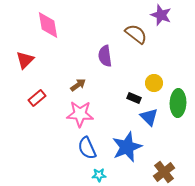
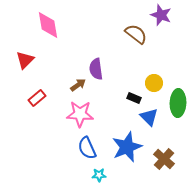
purple semicircle: moved 9 px left, 13 px down
brown cross: moved 13 px up; rotated 10 degrees counterclockwise
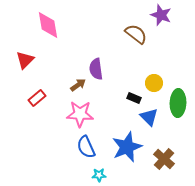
blue semicircle: moved 1 px left, 1 px up
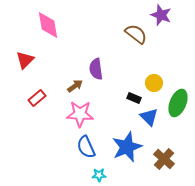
brown arrow: moved 3 px left, 1 px down
green ellipse: rotated 20 degrees clockwise
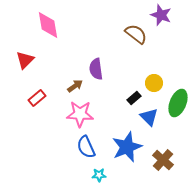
black rectangle: rotated 64 degrees counterclockwise
brown cross: moved 1 px left, 1 px down
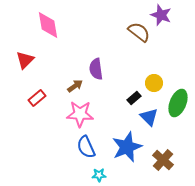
brown semicircle: moved 3 px right, 2 px up
